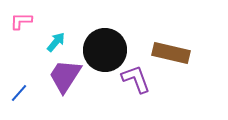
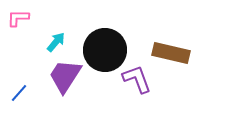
pink L-shape: moved 3 px left, 3 px up
purple L-shape: moved 1 px right
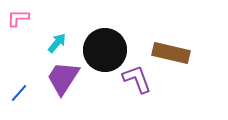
cyan arrow: moved 1 px right, 1 px down
purple trapezoid: moved 2 px left, 2 px down
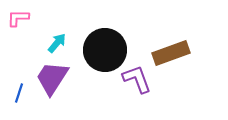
brown rectangle: rotated 33 degrees counterclockwise
purple trapezoid: moved 11 px left
blue line: rotated 24 degrees counterclockwise
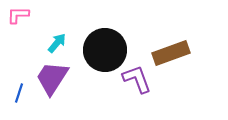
pink L-shape: moved 3 px up
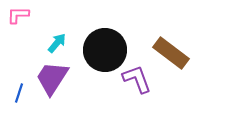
brown rectangle: rotated 57 degrees clockwise
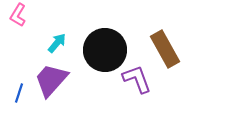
pink L-shape: rotated 60 degrees counterclockwise
brown rectangle: moved 6 px left, 4 px up; rotated 24 degrees clockwise
purple trapezoid: moved 1 px left, 2 px down; rotated 9 degrees clockwise
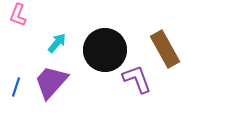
pink L-shape: rotated 10 degrees counterclockwise
purple trapezoid: moved 2 px down
blue line: moved 3 px left, 6 px up
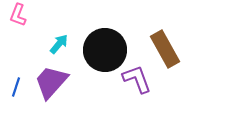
cyan arrow: moved 2 px right, 1 px down
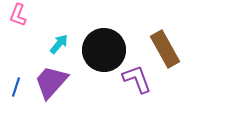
black circle: moved 1 px left
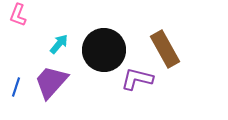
purple L-shape: rotated 56 degrees counterclockwise
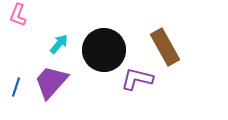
brown rectangle: moved 2 px up
